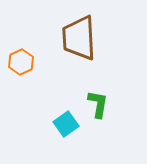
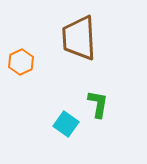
cyan square: rotated 20 degrees counterclockwise
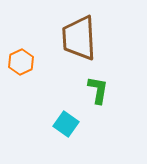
green L-shape: moved 14 px up
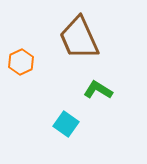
brown trapezoid: rotated 21 degrees counterclockwise
green L-shape: rotated 68 degrees counterclockwise
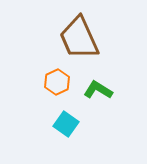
orange hexagon: moved 36 px right, 20 px down
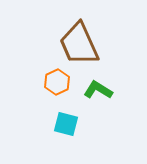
brown trapezoid: moved 6 px down
cyan square: rotated 20 degrees counterclockwise
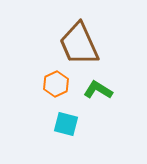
orange hexagon: moved 1 px left, 2 px down
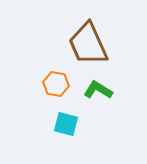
brown trapezoid: moved 9 px right
orange hexagon: rotated 25 degrees counterclockwise
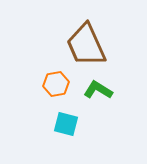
brown trapezoid: moved 2 px left, 1 px down
orange hexagon: rotated 20 degrees counterclockwise
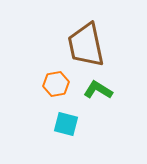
brown trapezoid: rotated 12 degrees clockwise
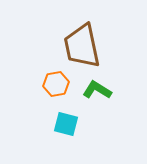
brown trapezoid: moved 4 px left, 1 px down
green L-shape: moved 1 px left
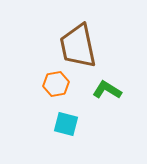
brown trapezoid: moved 4 px left
green L-shape: moved 10 px right
